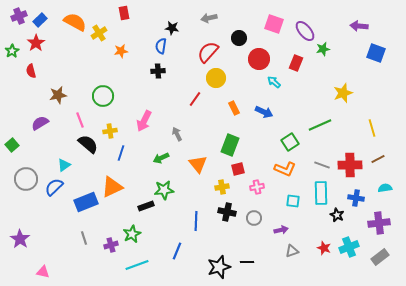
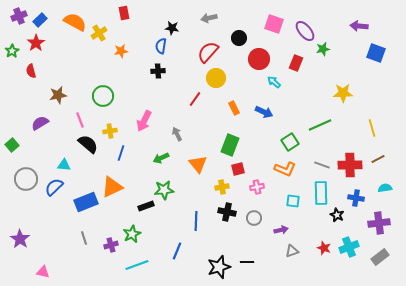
yellow star at (343, 93): rotated 18 degrees clockwise
cyan triangle at (64, 165): rotated 40 degrees clockwise
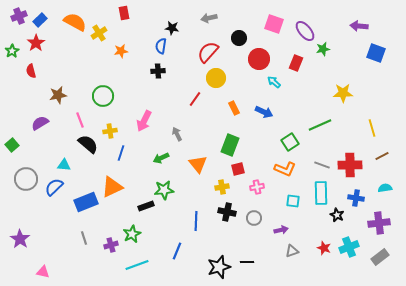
brown line at (378, 159): moved 4 px right, 3 px up
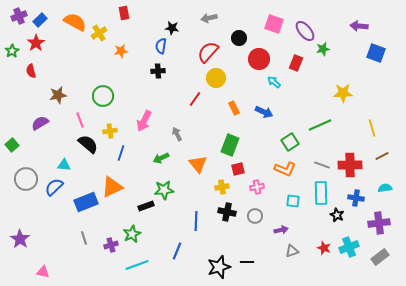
gray circle at (254, 218): moved 1 px right, 2 px up
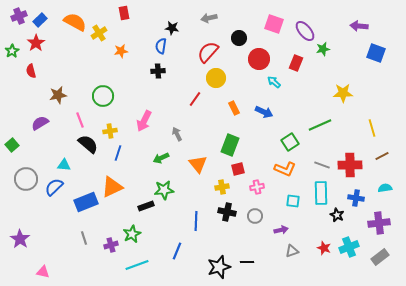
blue line at (121, 153): moved 3 px left
